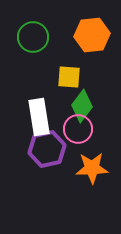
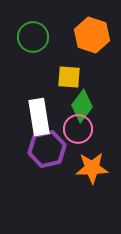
orange hexagon: rotated 24 degrees clockwise
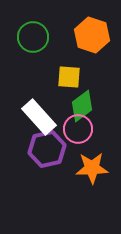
green diamond: rotated 16 degrees clockwise
white rectangle: rotated 33 degrees counterclockwise
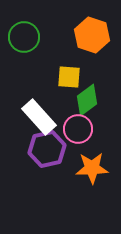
green circle: moved 9 px left
green diamond: moved 5 px right, 6 px up
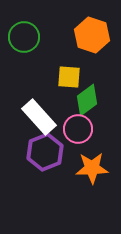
purple hexagon: moved 2 px left, 3 px down; rotated 9 degrees counterclockwise
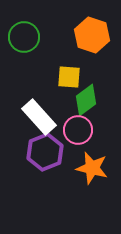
green diamond: moved 1 px left
pink circle: moved 1 px down
orange star: rotated 16 degrees clockwise
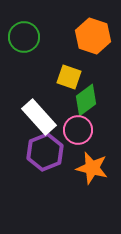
orange hexagon: moved 1 px right, 1 px down
yellow square: rotated 15 degrees clockwise
